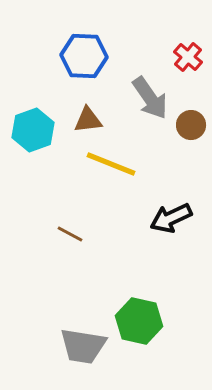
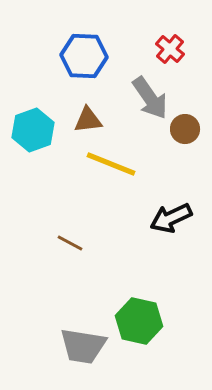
red cross: moved 18 px left, 8 px up
brown circle: moved 6 px left, 4 px down
brown line: moved 9 px down
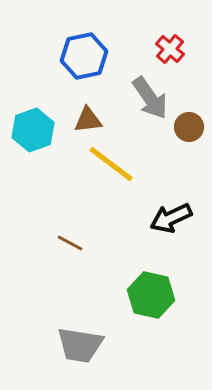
blue hexagon: rotated 15 degrees counterclockwise
brown circle: moved 4 px right, 2 px up
yellow line: rotated 15 degrees clockwise
green hexagon: moved 12 px right, 26 px up
gray trapezoid: moved 3 px left, 1 px up
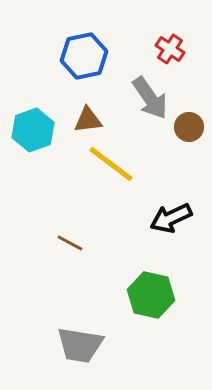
red cross: rotated 8 degrees counterclockwise
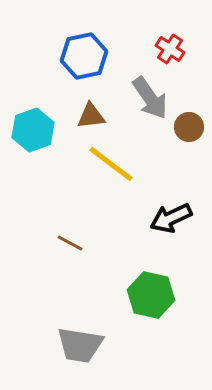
brown triangle: moved 3 px right, 4 px up
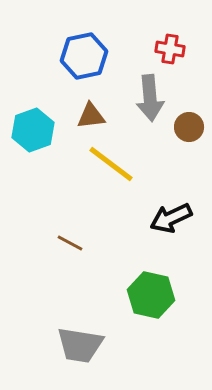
red cross: rotated 24 degrees counterclockwise
gray arrow: rotated 30 degrees clockwise
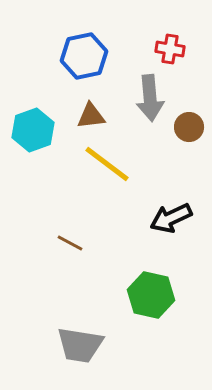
yellow line: moved 4 px left
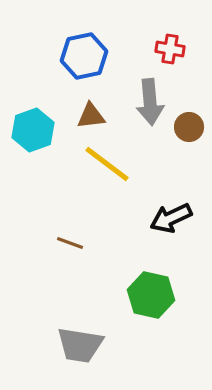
gray arrow: moved 4 px down
brown line: rotated 8 degrees counterclockwise
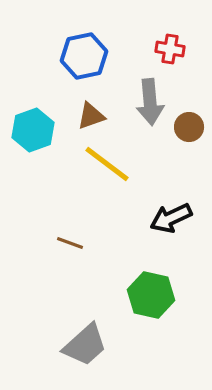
brown triangle: rotated 12 degrees counterclockwise
gray trapezoid: moved 5 px right; rotated 51 degrees counterclockwise
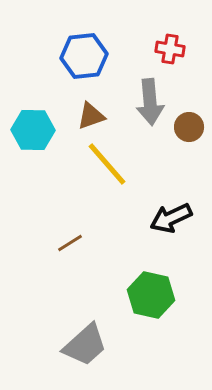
blue hexagon: rotated 6 degrees clockwise
cyan hexagon: rotated 21 degrees clockwise
yellow line: rotated 12 degrees clockwise
brown line: rotated 52 degrees counterclockwise
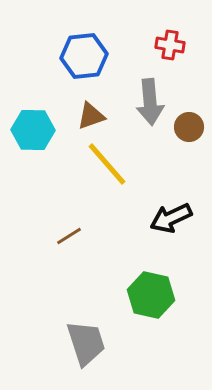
red cross: moved 4 px up
brown line: moved 1 px left, 7 px up
gray trapezoid: moved 1 px right, 2 px up; rotated 66 degrees counterclockwise
